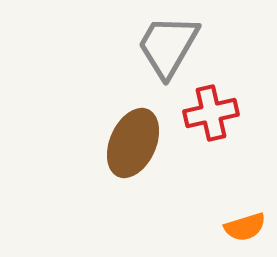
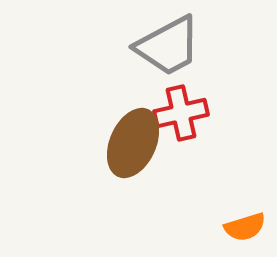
gray trapezoid: rotated 148 degrees counterclockwise
red cross: moved 30 px left
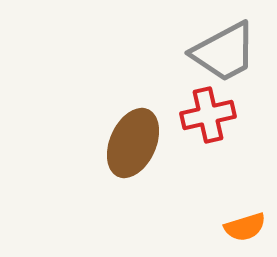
gray trapezoid: moved 56 px right, 6 px down
red cross: moved 27 px right, 2 px down
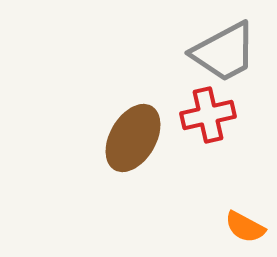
brown ellipse: moved 5 px up; rotated 6 degrees clockwise
orange semicircle: rotated 45 degrees clockwise
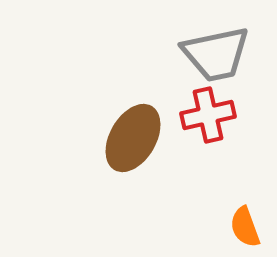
gray trapezoid: moved 8 px left, 2 px down; rotated 16 degrees clockwise
orange semicircle: rotated 42 degrees clockwise
